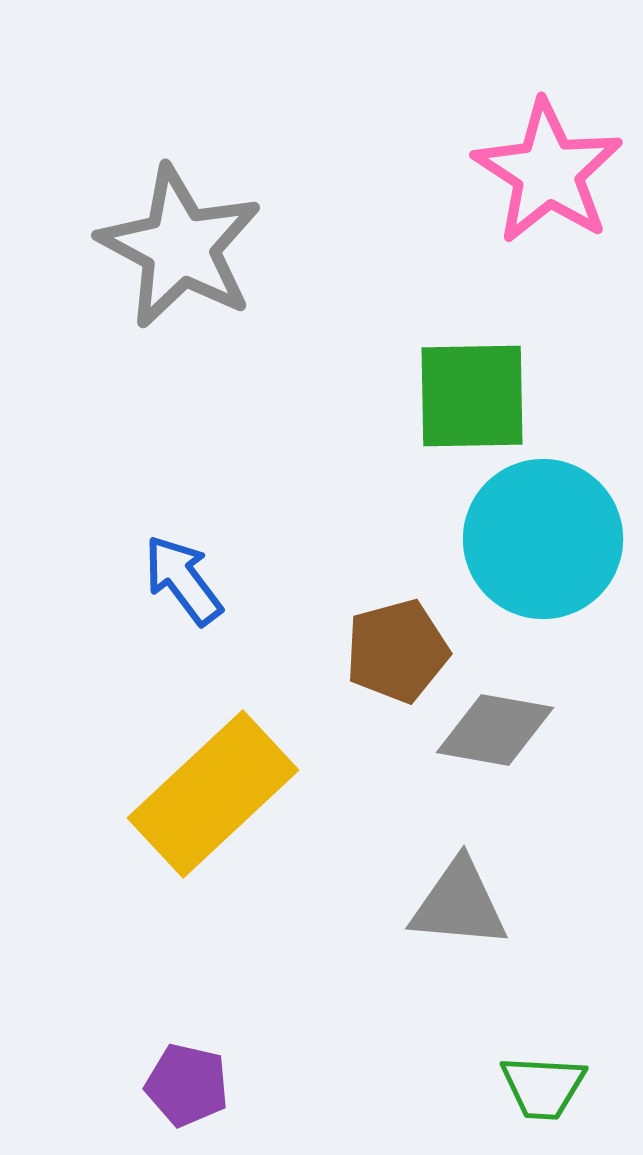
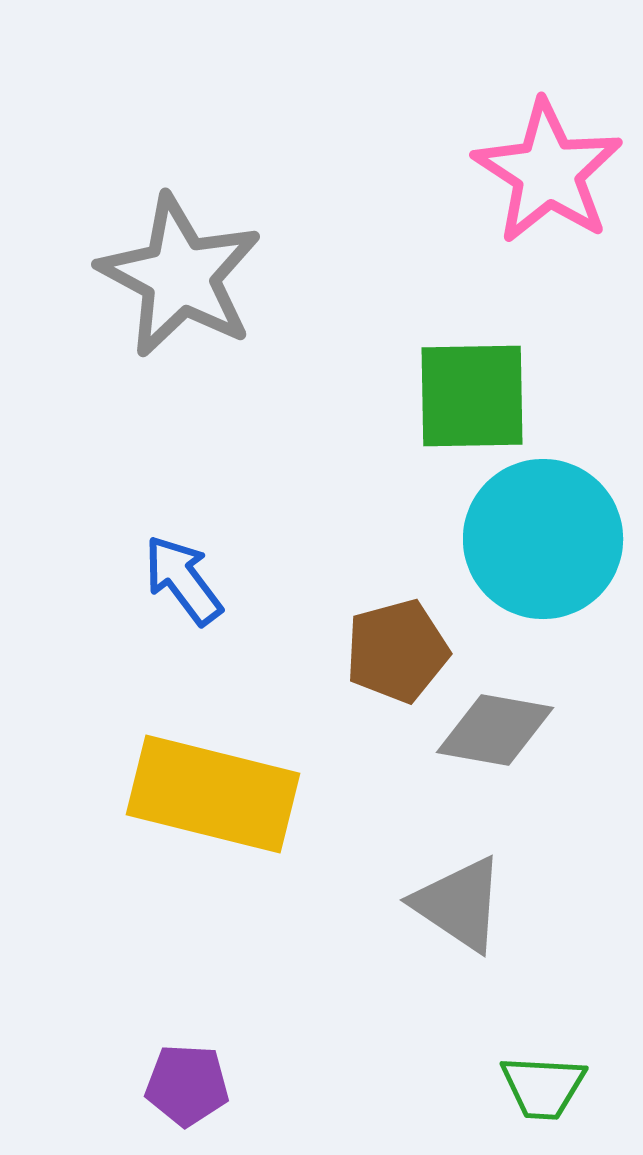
gray star: moved 29 px down
yellow rectangle: rotated 57 degrees clockwise
gray triangle: rotated 29 degrees clockwise
purple pentagon: rotated 10 degrees counterclockwise
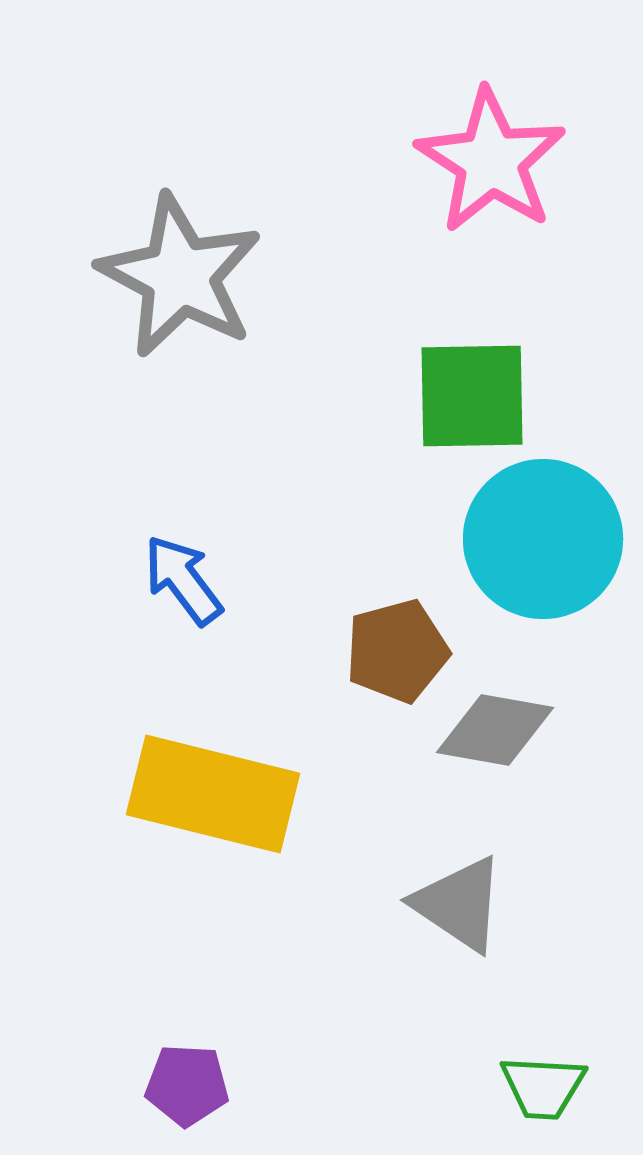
pink star: moved 57 px left, 11 px up
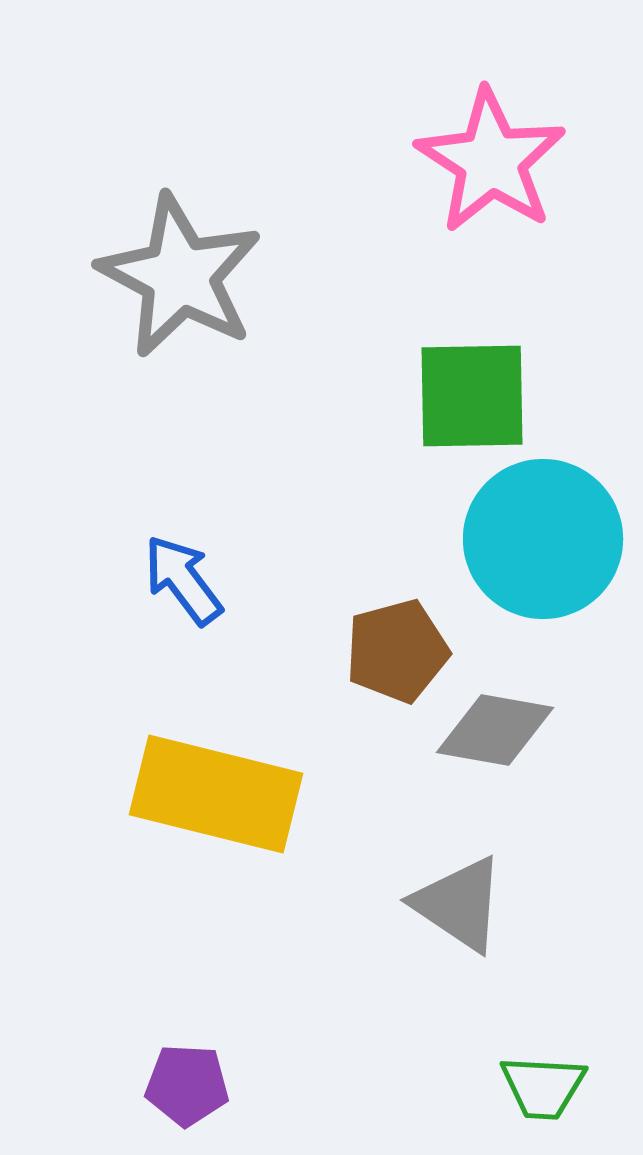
yellow rectangle: moved 3 px right
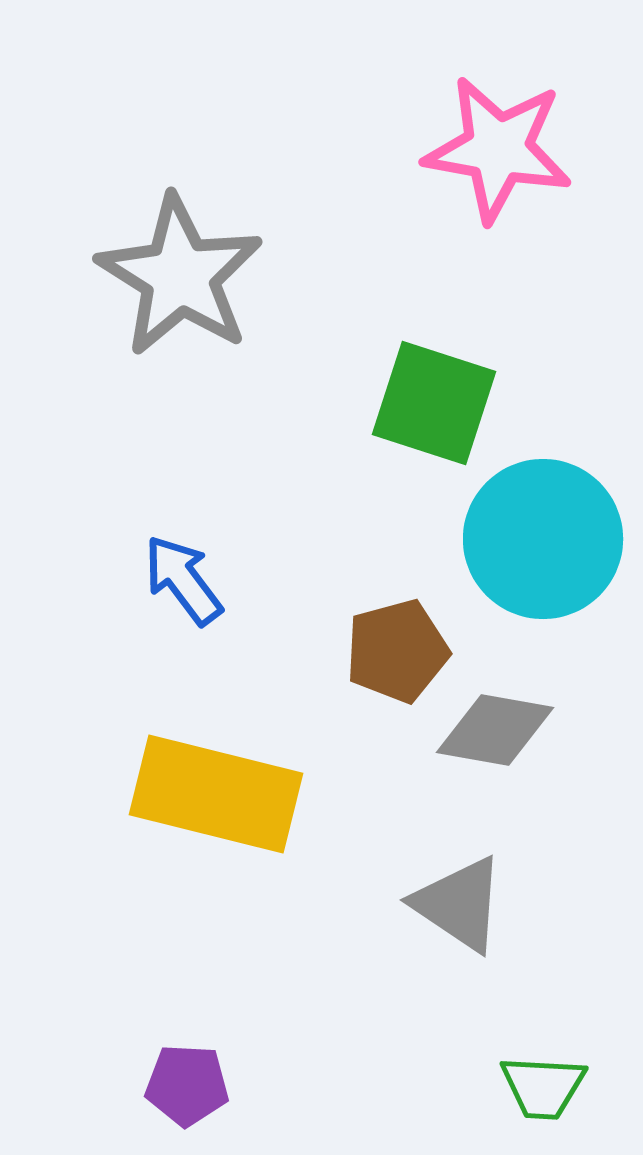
pink star: moved 7 px right, 12 px up; rotated 23 degrees counterclockwise
gray star: rotated 4 degrees clockwise
green square: moved 38 px left, 7 px down; rotated 19 degrees clockwise
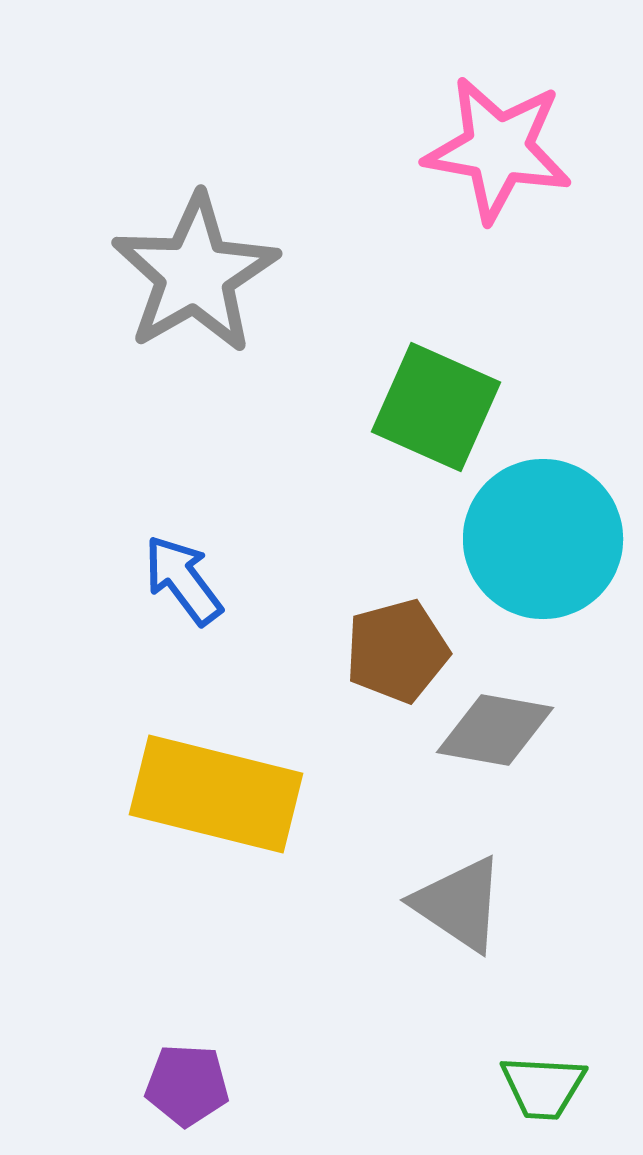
gray star: moved 15 px right, 2 px up; rotated 10 degrees clockwise
green square: moved 2 px right, 4 px down; rotated 6 degrees clockwise
